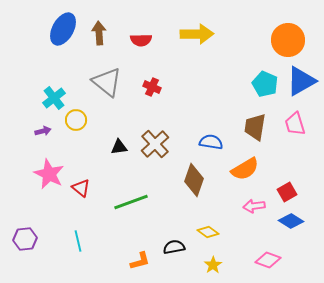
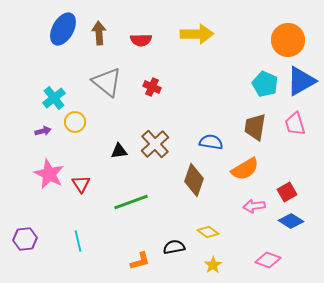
yellow circle: moved 1 px left, 2 px down
black triangle: moved 4 px down
red triangle: moved 4 px up; rotated 18 degrees clockwise
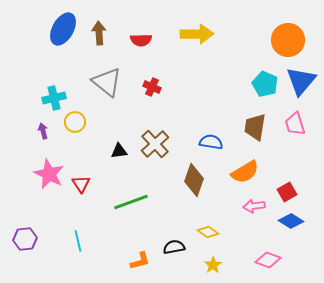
blue triangle: rotated 20 degrees counterclockwise
cyan cross: rotated 25 degrees clockwise
purple arrow: rotated 91 degrees counterclockwise
orange semicircle: moved 3 px down
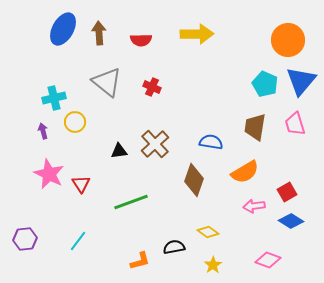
cyan line: rotated 50 degrees clockwise
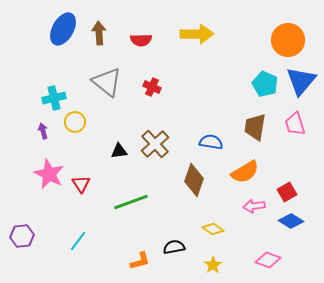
yellow diamond: moved 5 px right, 3 px up
purple hexagon: moved 3 px left, 3 px up
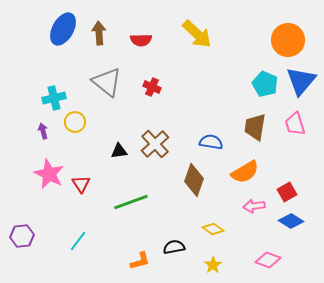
yellow arrow: rotated 44 degrees clockwise
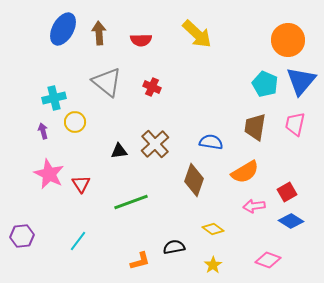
pink trapezoid: rotated 30 degrees clockwise
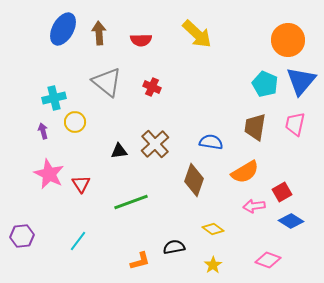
red square: moved 5 px left
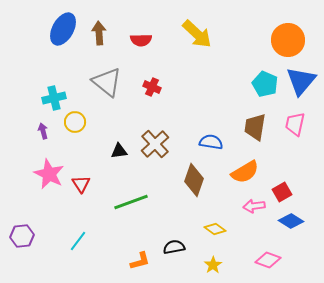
yellow diamond: moved 2 px right
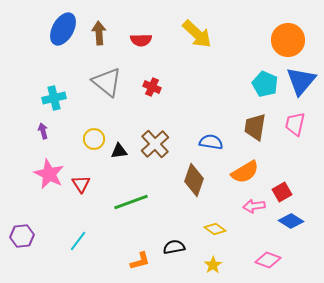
yellow circle: moved 19 px right, 17 px down
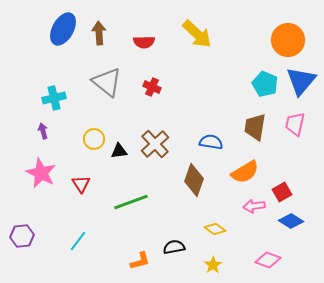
red semicircle: moved 3 px right, 2 px down
pink star: moved 8 px left, 1 px up
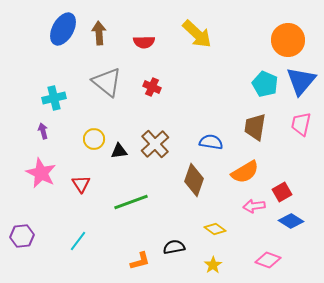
pink trapezoid: moved 6 px right
